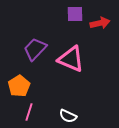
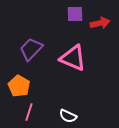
purple trapezoid: moved 4 px left
pink triangle: moved 2 px right, 1 px up
orange pentagon: rotated 10 degrees counterclockwise
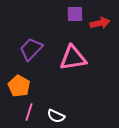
pink triangle: rotated 32 degrees counterclockwise
white semicircle: moved 12 px left
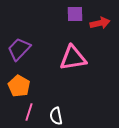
purple trapezoid: moved 12 px left
white semicircle: rotated 54 degrees clockwise
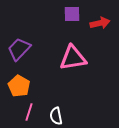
purple square: moved 3 px left
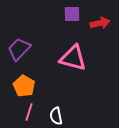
pink triangle: rotated 24 degrees clockwise
orange pentagon: moved 5 px right
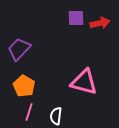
purple square: moved 4 px right, 4 px down
pink triangle: moved 11 px right, 24 px down
white semicircle: rotated 18 degrees clockwise
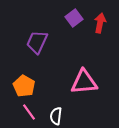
purple square: moved 2 px left; rotated 36 degrees counterclockwise
red arrow: rotated 66 degrees counterclockwise
purple trapezoid: moved 18 px right, 7 px up; rotated 20 degrees counterclockwise
pink triangle: rotated 20 degrees counterclockwise
pink line: rotated 54 degrees counterclockwise
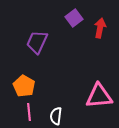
red arrow: moved 5 px down
pink triangle: moved 15 px right, 14 px down
pink line: rotated 30 degrees clockwise
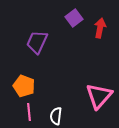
orange pentagon: rotated 10 degrees counterclockwise
pink triangle: rotated 44 degrees counterclockwise
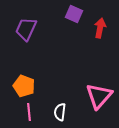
purple square: moved 4 px up; rotated 30 degrees counterclockwise
purple trapezoid: moved 11 px left, 13 px up
white semicircle: moved 4 px right, 4 px up
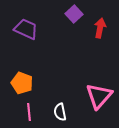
purple square: rotated 24 degrees clockwise
purple trapezoid: rotated 90 degrees clockwise
orange pentagon: moved 2 px left, 3 px up
white semicircle: rotated 18 degrees counterclockwise
